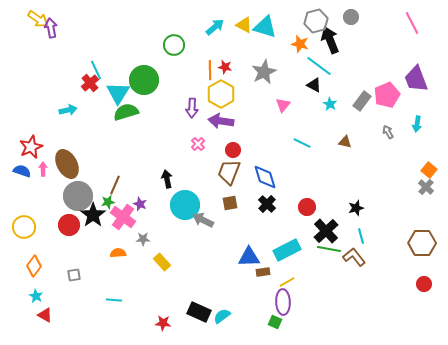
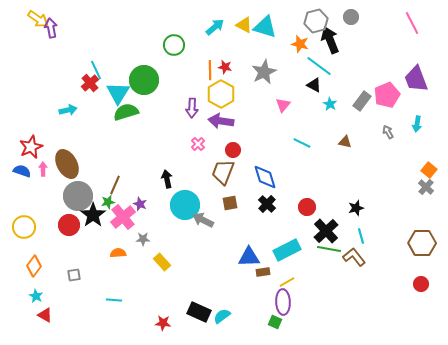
brown trapezoid at (229, 172): moved 6 px left
pink cross at (123, 217): rotated 15 degrees clockwise
red circle at (424, 284): moved 3 px left
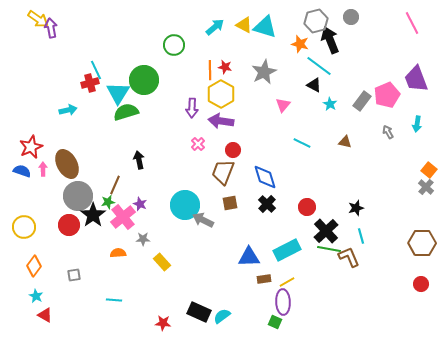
red cross at (90, 83): rotated 24 degrees clockwise
black arrow at (167, 179): moved 28 px left, 19 px up
brown L-shape at (354, 257): moved 5 px left; rotated 15 degrees clockwise
brown rectangle at (263, 272): moved 1 px right, 7 px down
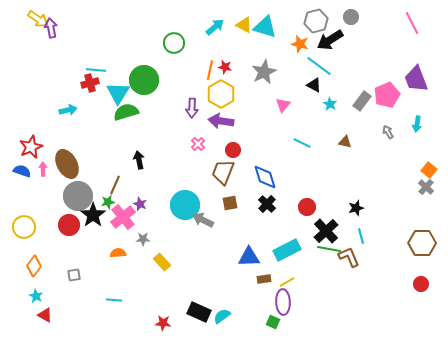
black arrow at (330, 40): rotated 100 degrees counterclockwise
green circle at (174, 45): moved 2 px up
cyan line at (96, 70): rotated 60 degrees counterclockwise
orange line at (210, 70): rotated 12 degrees clockwise
green square at (275, 322): moved 2 px left
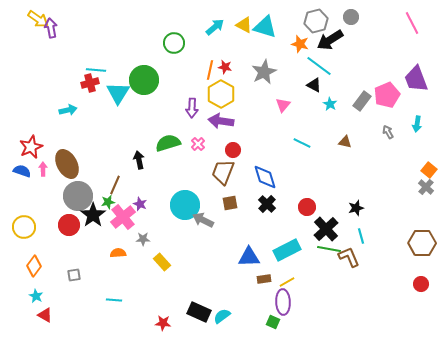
green semicircle at (126, 112): moved 42 px right, 31 px down
black cross at (326, 231): moved 2 px up
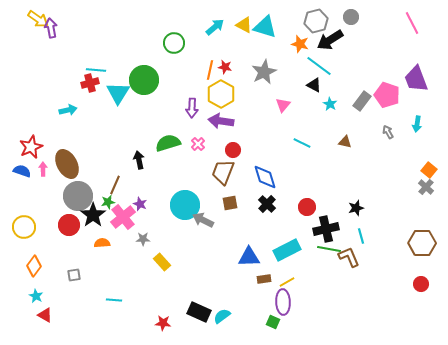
pink pentagon at (387, 95): rotated 30 degrees counterclockwise
black cross at (326, 229): rotated 30 degrees clockwise
orange semicircle at (118, 253): moved 16 px left, 10 px up
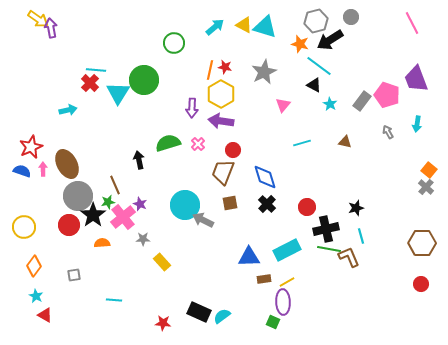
red cross at (90, 83): rotated 30 degrees counterclockwise
cyan line at (302, 143): rotated 42 degrees counterclockwise
brown line at (115, 185): rotated 48 degrees counterclockwise
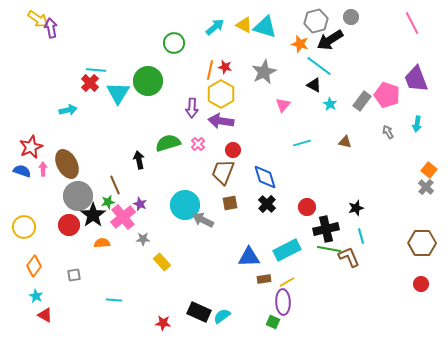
green circle at (144, 80): moved 4 px right, 1 px down
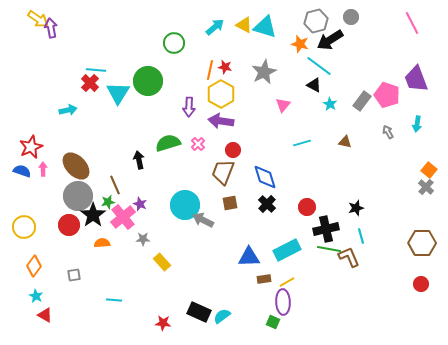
purple arrow at (192, 108): moved 3 px left, 1 px up
brown ellipse at (67, 164): moved 9 px right, 2 px down; rotated 16 degrees counterclockwise
